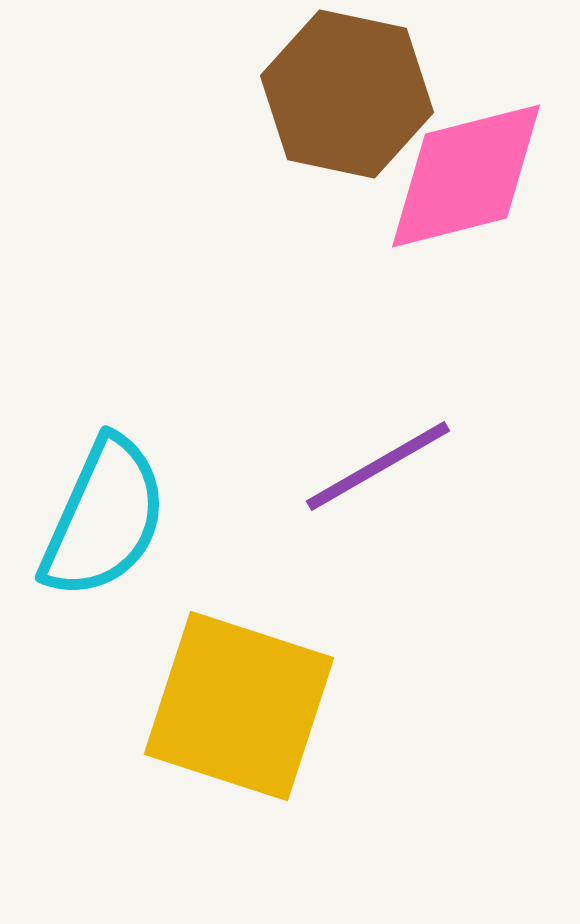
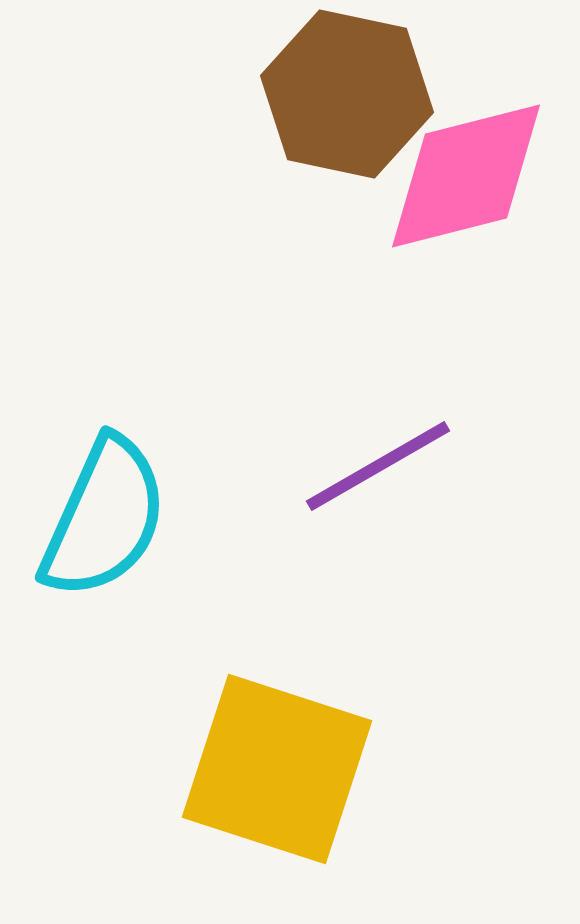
yellow square: moved 38 px right, 63 px down
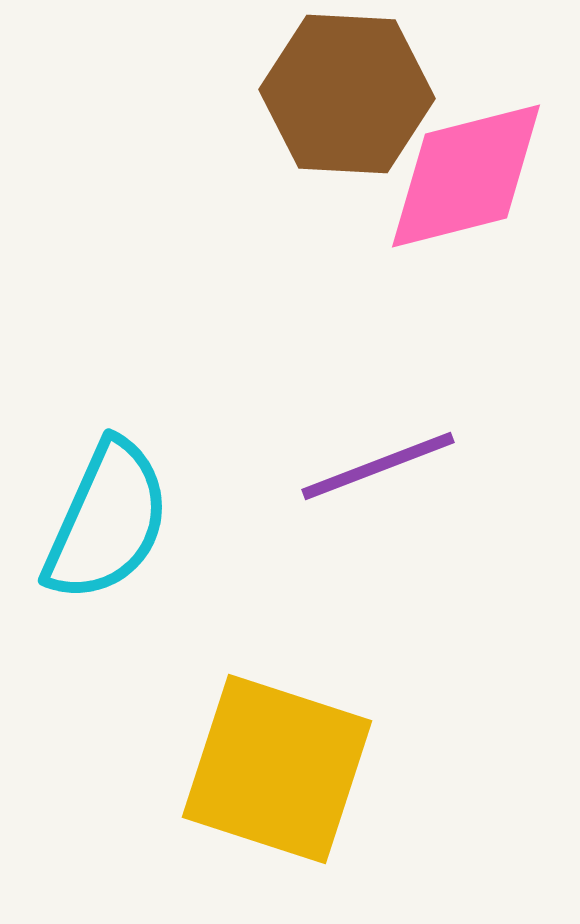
brown hexagon: rotated 9 degrees counterclockwise
purple line: rotated 9 degrees clockwise
cyan semicircle: moved 3 px right, 3 px down
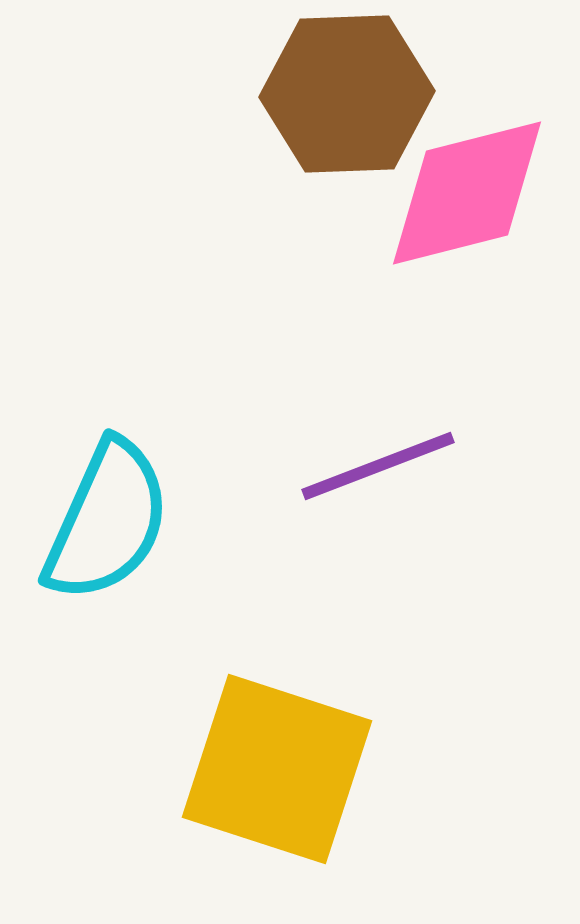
brown hexagon: rotated 5 degrees counterclockwise
pink diamond: moved 1 px right, 17 px down
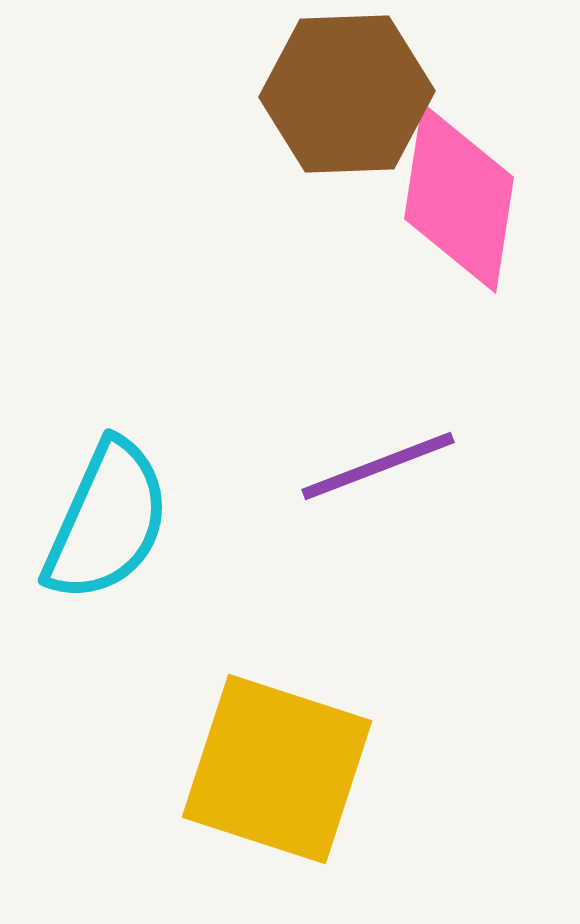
pink diamond: moved 8 px left, 5 px down; rotated 67 degrees counterclockwise
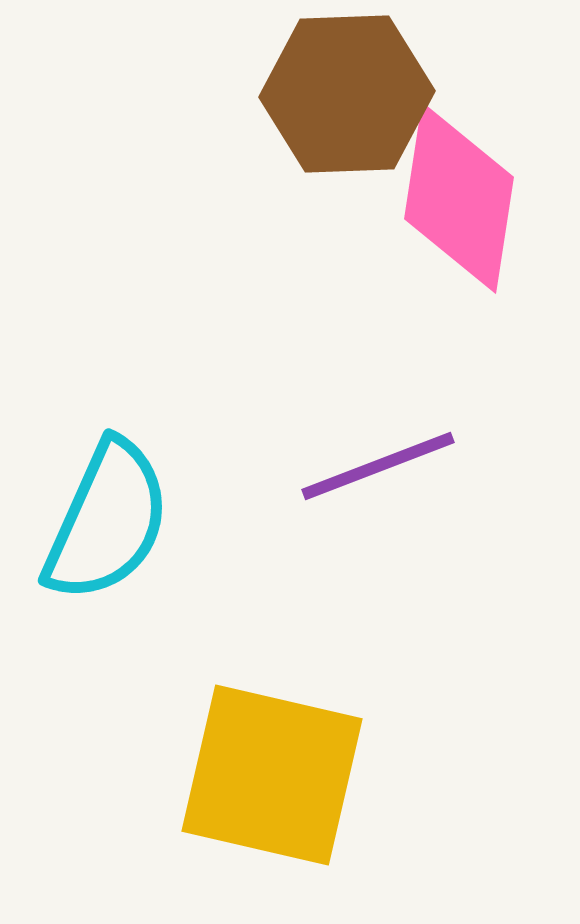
yellow square: moved 5 px left, 6 px down; rotated 5 degrees counterclockwise
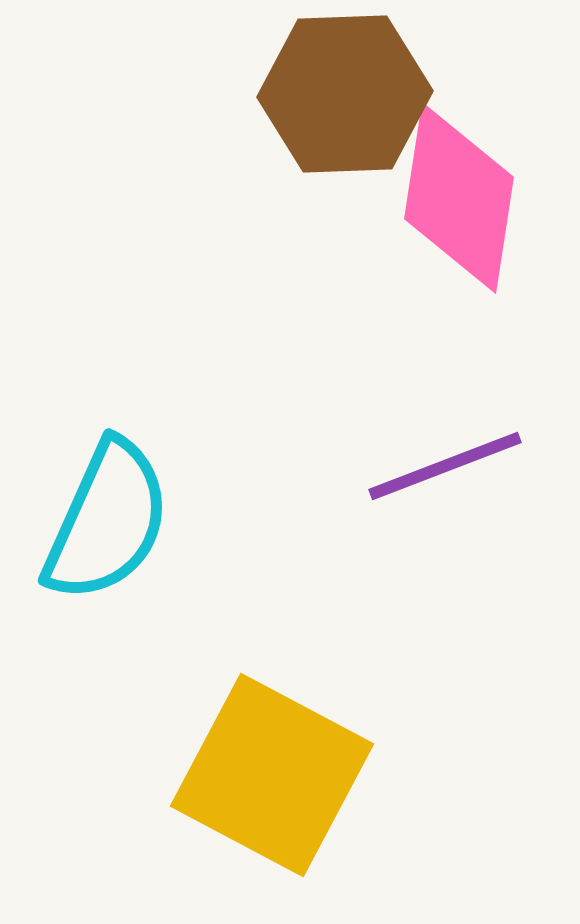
brown hexagon: moved 2 px left
purple line: moved 67 px right
yellow square: rotated 15 degrees clockwise
